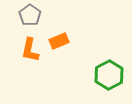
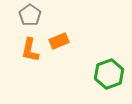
green hexagon: moved 1 px up; rotated 8 degrees clockwise
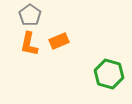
orange L-shape: moved 1 px left, 6 px up
green hexagon: rotated 24 degrees counterclockwise
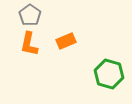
orange rectangle: moved 7 px right
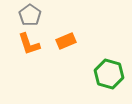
orange L-shape: rotated 30 degrees counterclockwise
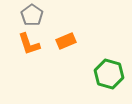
gray pentagon: moved 2 px right
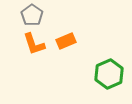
orange L-shape: moved 5 px right
green hexagon: rotated 20 degrees clockwise
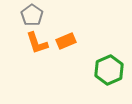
orange L-shape: moved 3 px right, 1 px up
green hexagon: moved 4 px up
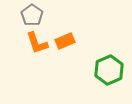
orange rectangle: moved 1 px left
